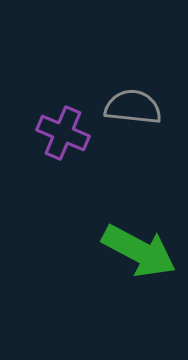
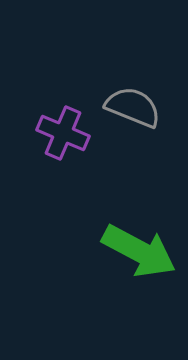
gray semicircle: rotated 16 degrees clockwise
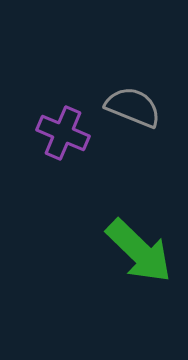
green arrow: rotated 16 degrees clockwise
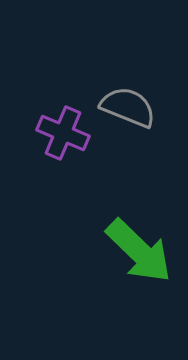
gray semicircle: moved 5 px left
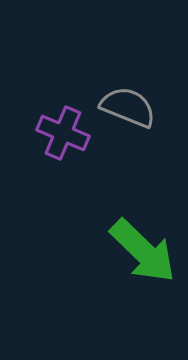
green arrow: moved 4 px right
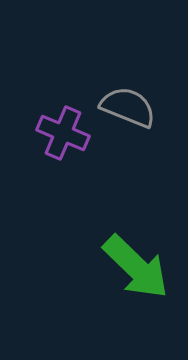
green arrow: moved 7 px left, 16 px down
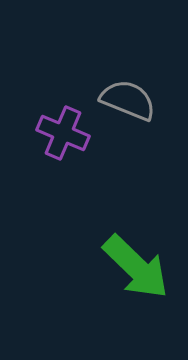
gray semicircle: moved 7 px up
